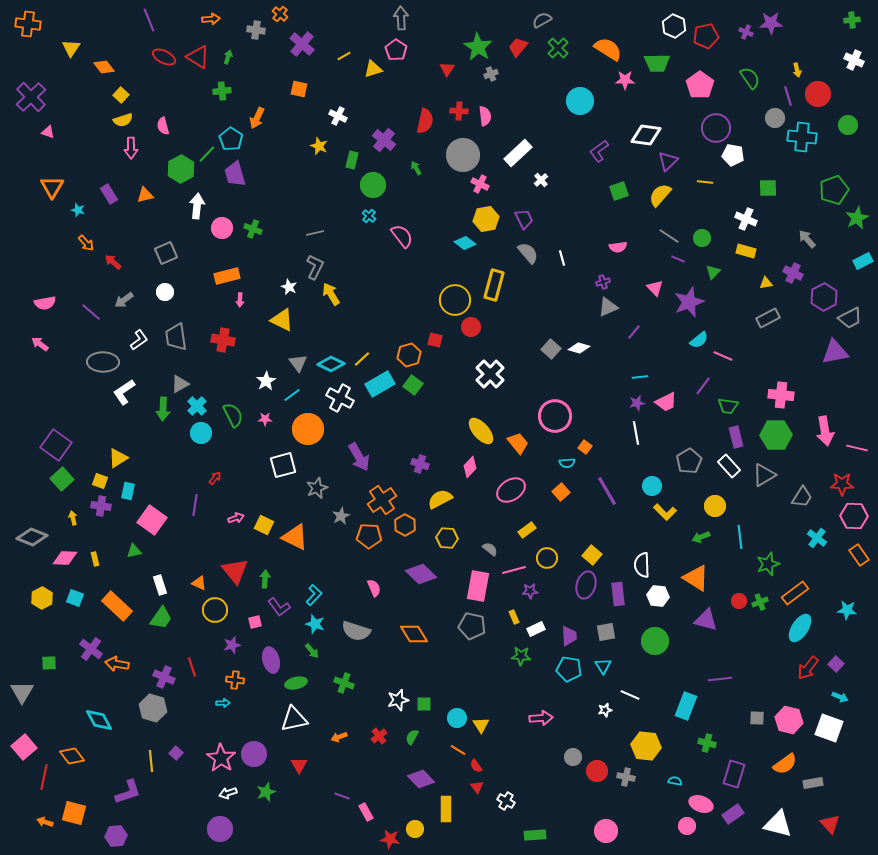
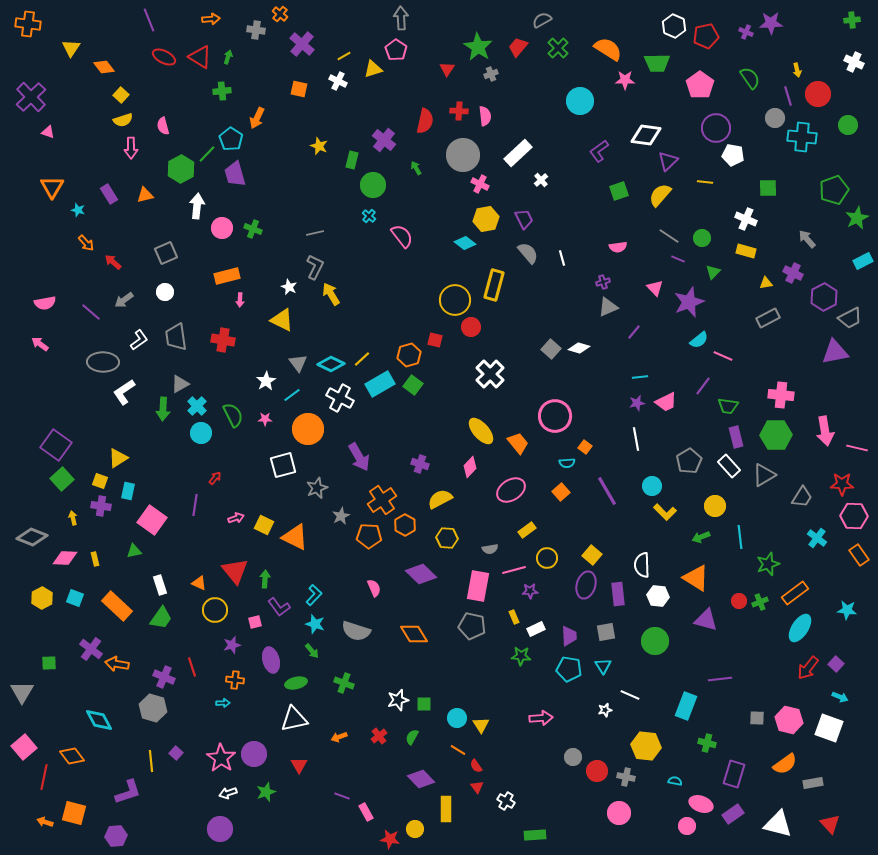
red triangle at (198, 57): moved 2 px right
white cross at (854, 60): moved 2 px down
white cross at (338, 116): moved 35 px up
white line at (636, 433): moved 6 px down
gray semicircle at (490, 549): rotated 133 degrees clockwise
pink circle at (606, 831): moved 13 px right, 18 px up
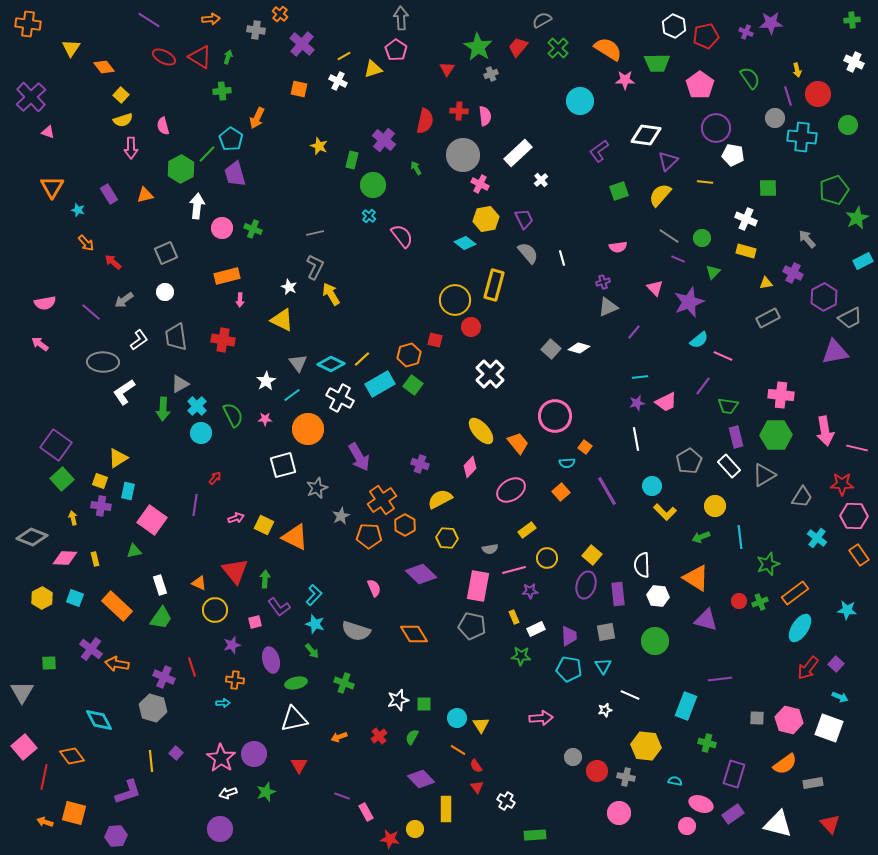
purple line at (149, 20): rotated 35 degrees counterclockwise
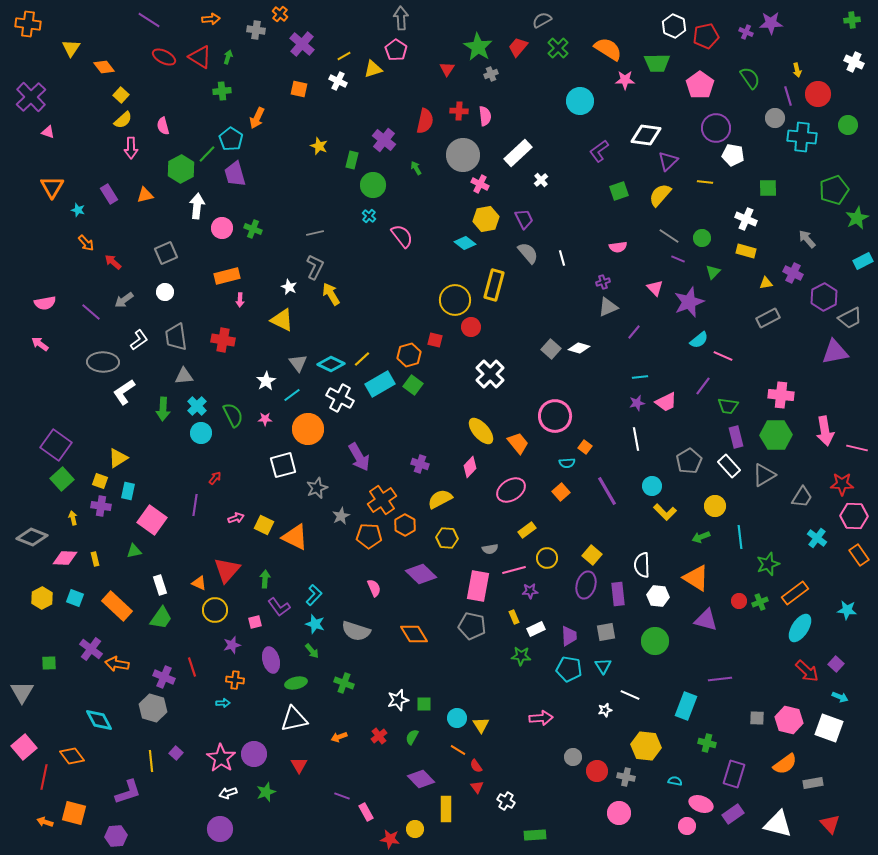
yellow semicircle at (123, 120): rotated 24 degrees counterclockwise
gray triangle at (180, 384): moved 4 px right, 8 px up; rotated 24 degrees clockwise
red triangle at (235, 571): moved 8 px left, 1 px up; rotated 20 degrees clockwise
red arrow at (808, 668): moved 1 px left, 3 px down; rotated 85 degrees counterclockwise
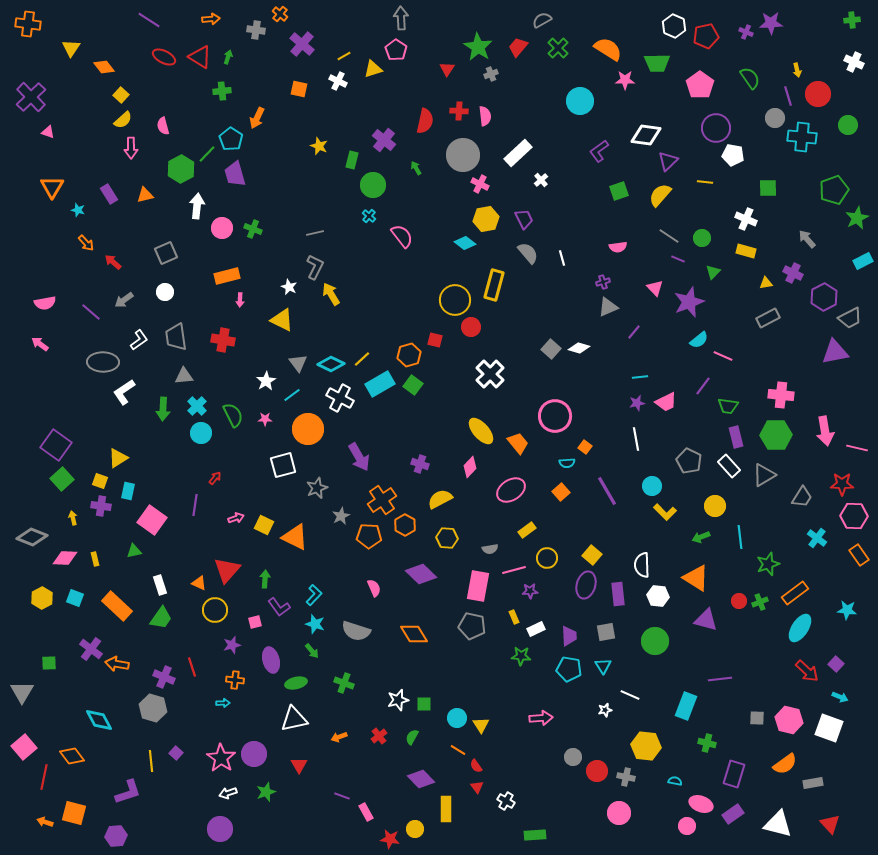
gray pentagon at (689, 461): rotated 15 degrees counterclockwise
